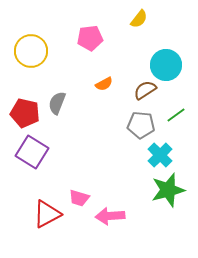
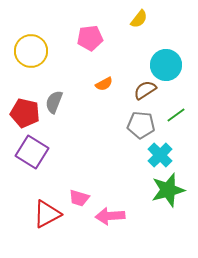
gray semicircle: moved 3 px left, 1 px up
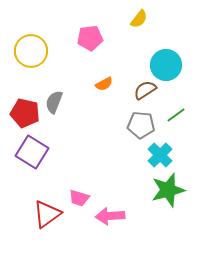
red triangle: rotated 8 degrees counterclockwise
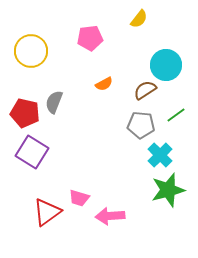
red triangle: moved 2 px up
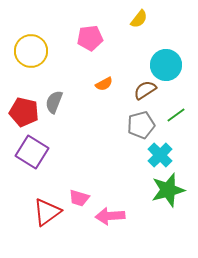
red pentagon: moved 1 px left, 1 px up
gray pentagon: rotated 20 degrees counterclockwise
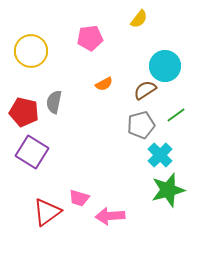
cyan circle: moved 1 px left, 1 px down
gray semicircle: rotated 10 degrees counterclockwise
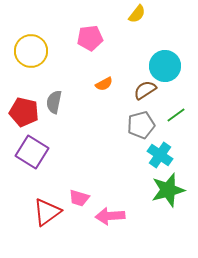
yellow semicircle: moved 2 px left, 5 px up
cyan cross: rotated 10 degrees counterclockwise
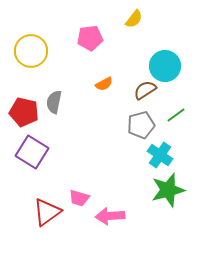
yellow semicircle: moved 3 px left, 5 px down
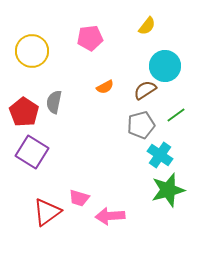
yellow semicircle: moved 13 px right, 7 px down
yellow circle: moved 1 px right
orange semicircle: moved 1 px right, 3 px down
red pentagon: rotated 20 degrees clockwise
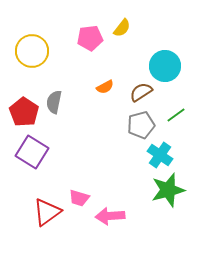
yellow semicircle: moved 25 px left, 2 px down
brown semicircle: moved 4 px left, 2 px down
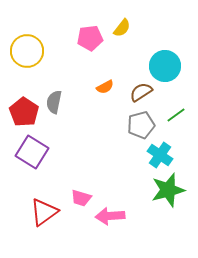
yellow circle: moved 5 px left
pink trapezoid: moved 2 px right
red triangle: moved 3 px left
